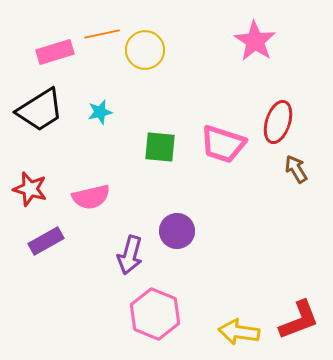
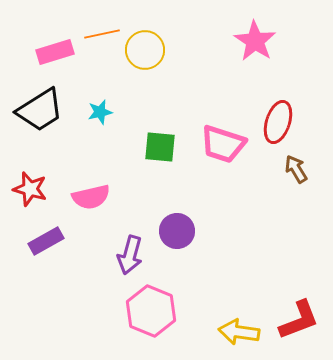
pink hexagon: moved 4 px left, 3 px up
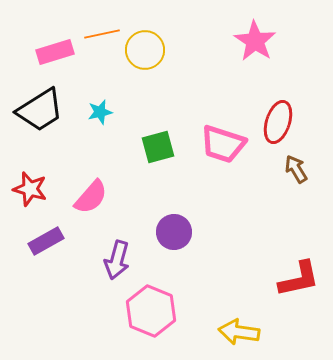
green square: moved 2 px left; rotated 20 degrees counterclockwise
pink semicircle: rotated 36 degrees counterclockwise
purple circle: moved 3 px left, 1 px down
purple arrow: moved 13 px left, 5 px down
red L-shape: moved 41 px up; rotated 9 degrees clockwise
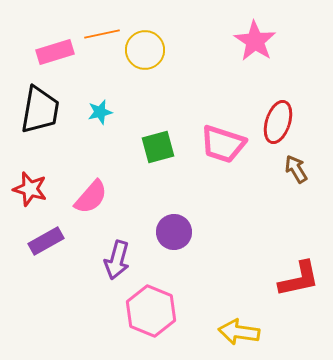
black trapezoid: rotated 48 degrees counterclockwise
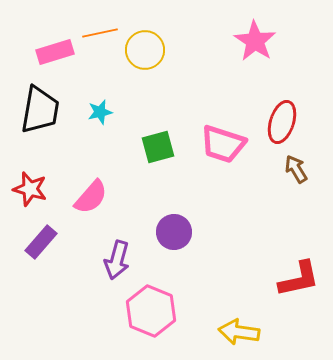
orange line: moved 2 px left, 1 px up
red ellipse: moved 4 px right
purple rectangle: moved 5 px left, 1 px down; rotated 20 degrees counterclockwise
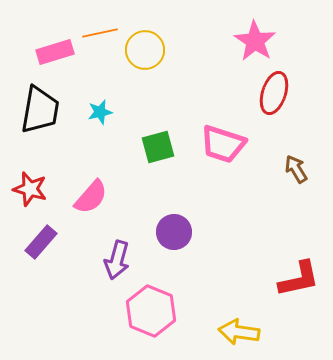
red ellipse: moved 8 px left, 29 px up
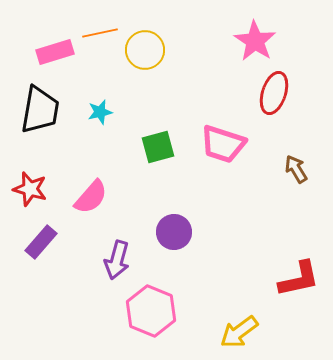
yellow arrow: rotated 45 degrees counterclockwise
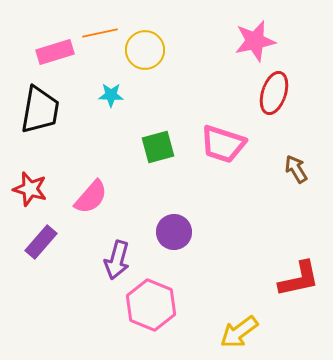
pink star: rotated 27 degrees clockwise
cyan star: moved 11 px right, 17 px up; rotated 15 degrees clockwise
pink hexagon: moved 6 px up
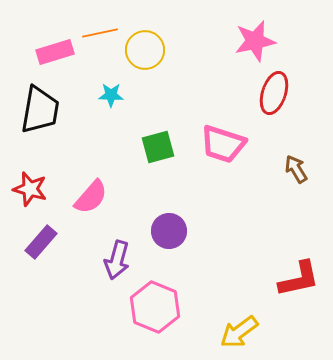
purple circle: moved 5 px left, 1 px up
pink hexagon: moved 4 px right, 2 px down
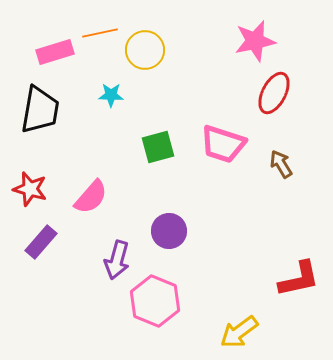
red ellipse: rotated 9 degrees clockwise
brown arrow: moved 15 px left, 5 px up
pink hexagon: moved 6 px up
